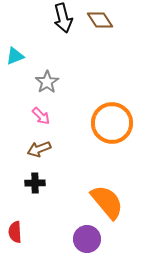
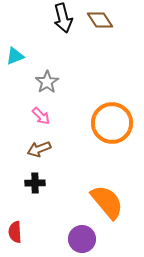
purple circle: moved 5 px left
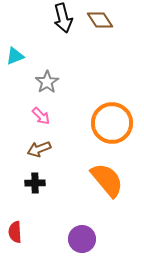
orange semicircle: moved 22 px up
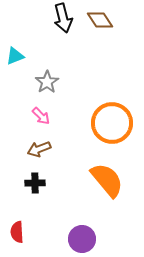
red semicircle: moved 2 px right
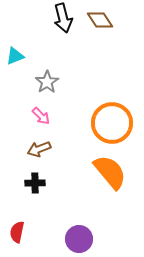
orange semicircle: moved 3 px right, 8 px up
red semicircle: rotated 15 degrees clockwise
purple circle: moved 3 px left
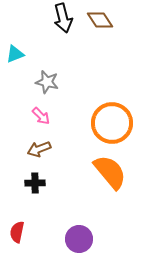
cyan triangle: moved 2 px up
gray star: rotated 25 degrees counterclockwise
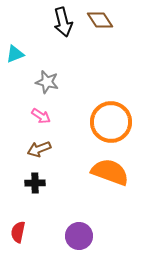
black arrow: moved 4 px down
pink arrow: rotated 12 degrees counterclockwise
orange circle: moved 1 px left, 1 px up
orange semicircle: rotated 30 degrees counterclockwise
red semicircle: moved 1 px right
purple circle: moved 3 px up
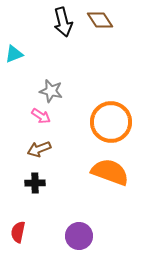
cyan triangle: moved 1 px left
gray star: moved 4 px right, 9 px down
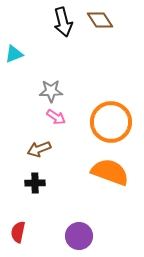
gray star: rotated 15 degrees counterclockwise
pink arrow: moved 15 px right, 1 px down
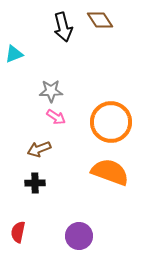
black arrow: moved 5 px down
